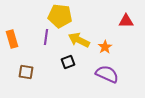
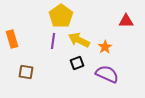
yellow pentagon: moved 1 px right; rotated 30 degrees clockwise
purple line: moved 7 px right, 4 px down
black square: moved 9 px right, 1 px down
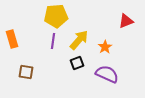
yellow pentagon: moved 5 px left; rotated 30 degrees clockwise
red triangle: rotated 21 degrees counterclockwise
yellow arrow: rotated 105 degrees clockwise
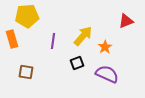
yellow pentagon: moved 29 px left
yellow arrow: moved 4 px right, 4 px up
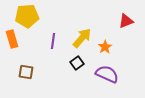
yellow arrow: moved 1 px left, 2 px down
black square: rotated 16 degrees counterclockwise
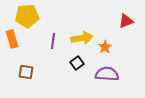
yellow arrow: rotated 40 degrees clockwise
purple semicircle: rotated 20 degrees counterclockwise
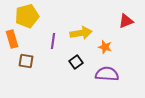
yellow pentagon: rotated 10 degrees counterclockwise
yellow arrow: moved 1 px left, 5 px up
orange star: rotated 24 degrees counterclockwise
black square: moved 1 px left, 1 px up
brown square: moved 11 px up
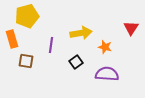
red triangle: moved 5 px right, 7 px down; rotated 35 degrees counterclockwise
purple line: moved 2 px left, 4 px down
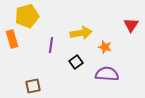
red triangle: moved 3 px up
brown square: moved 7 px right, 25 px down; rotated 21 degrees counterclockwise
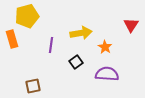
orange star: rotated 16 degrees clockwise
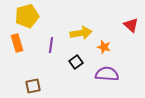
red triangle: rotated 21 degrees counterclockwise
orange rectangle: moved 5 px right, 4 px down
orange star: moved 1 px left; rotated 16 degrees counterclockwise
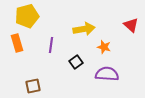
yellow arrow: moved 3 px right, 4 px up
